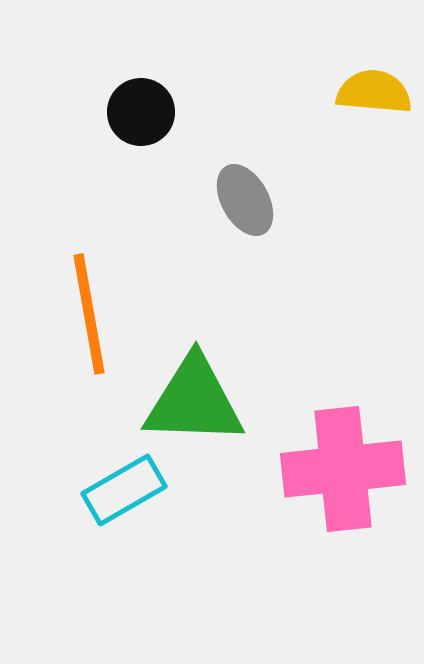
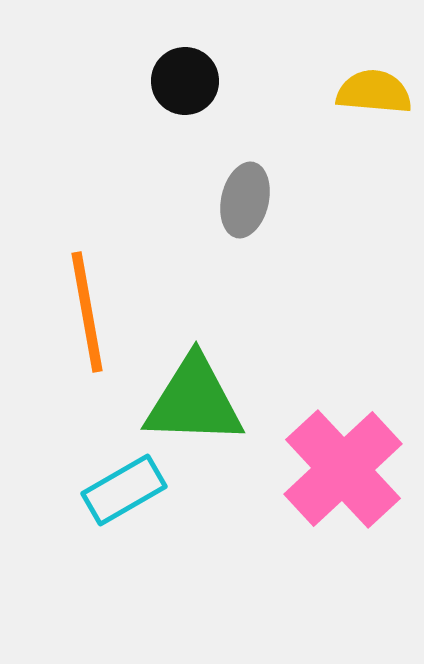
black circle: moved 44 px right, 31 px up
gray ellipse: rotated 42 degrees clockwise
orange line: moved 2 px left, 2 px up
pink cross: rotated 37 degrees counterclockwise
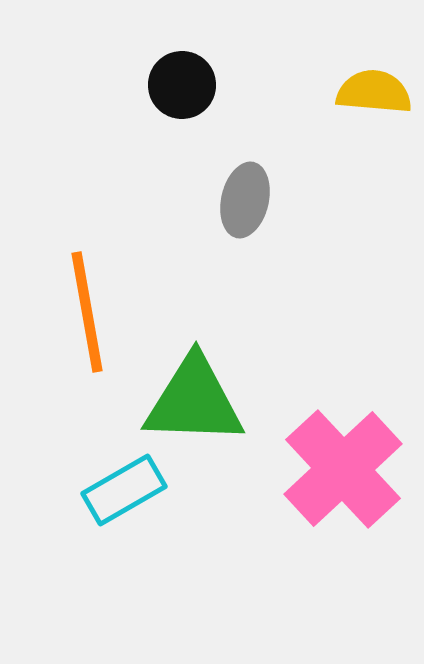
black circle: moved 3 px left, 4 px down
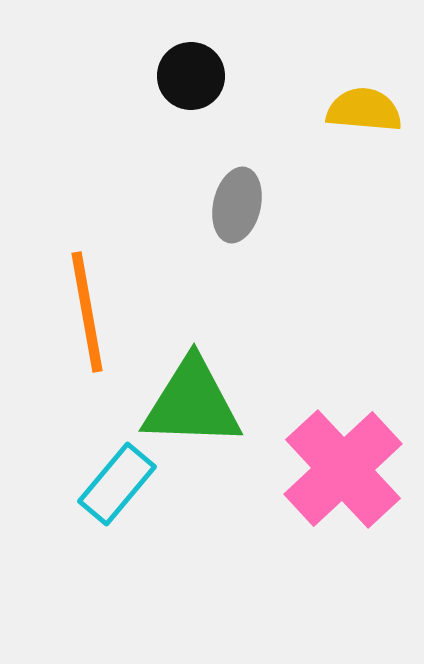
black circle: moved 9 px right, 9 px up
yellow semicircle: moved 10 px left, 18 px down
gray ellipse: moved 8 px left, 5 px down
green triangle: moved 2 px left, 2 px down
cyan rectangle: moved 7 px left, 6 px up; rotated 20 degrees counterclockwise
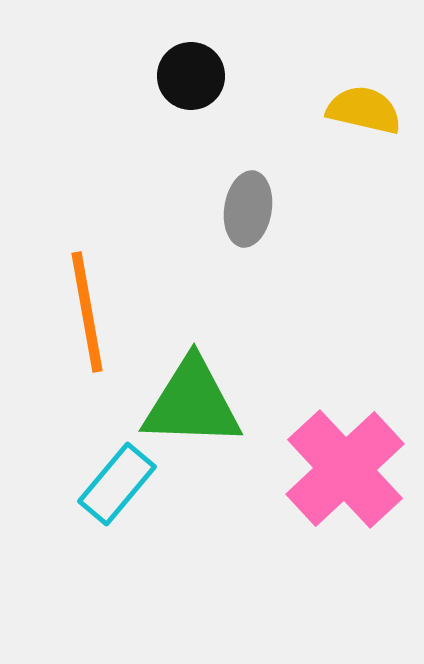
yellow semicircle: rotated 8 degrees clockwise
gray ellipse: moved 11 px right, 4 px down; rotated 4 degrees counterclockwise
pink cross: moved 2 px right
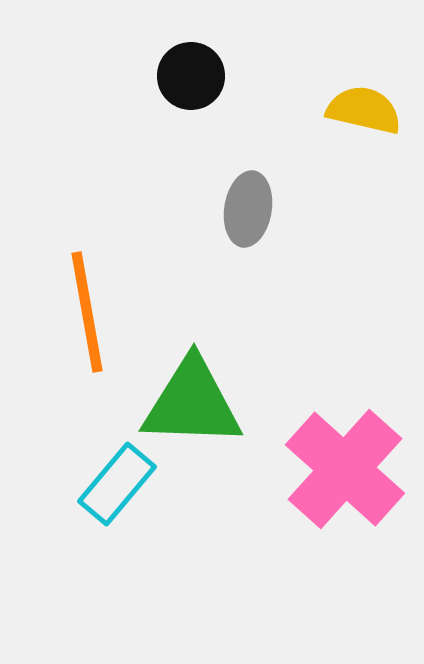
pink cross: rotated 5 degrees counterclockwise
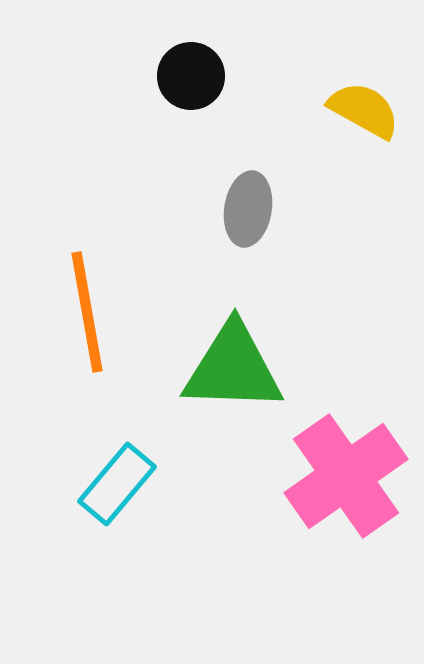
yellow semicircle: rotated 16 degrees clockwise
green triangle: moved 41 px right, 35 px up
pink cross: moved 1 px right, 7 px down; rotated 13 degrees clockwise
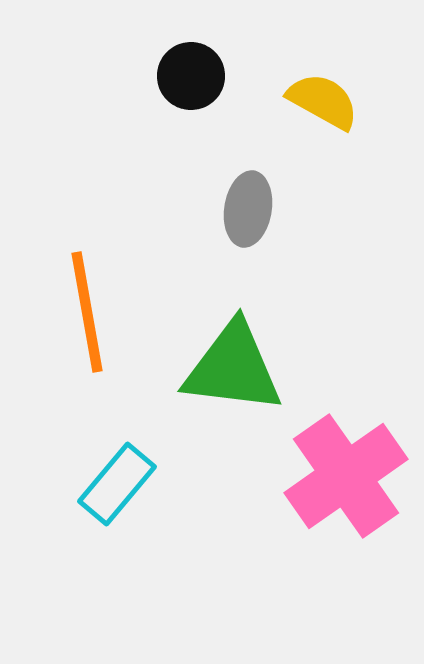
yellow semicircle: moved 41 px left, 9 px up
green triangle: rotated 5 degrees clockwise
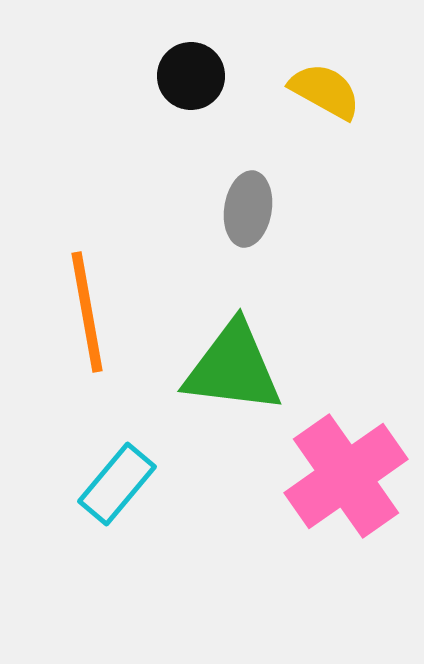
yellow semicircle: moved 2 px right, 10 px up
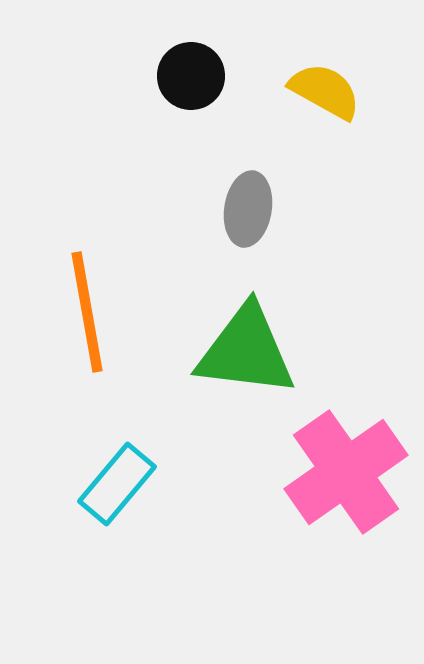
green triangle: moved 13 px right, 17 px up
pink cross: moved 4 px up
